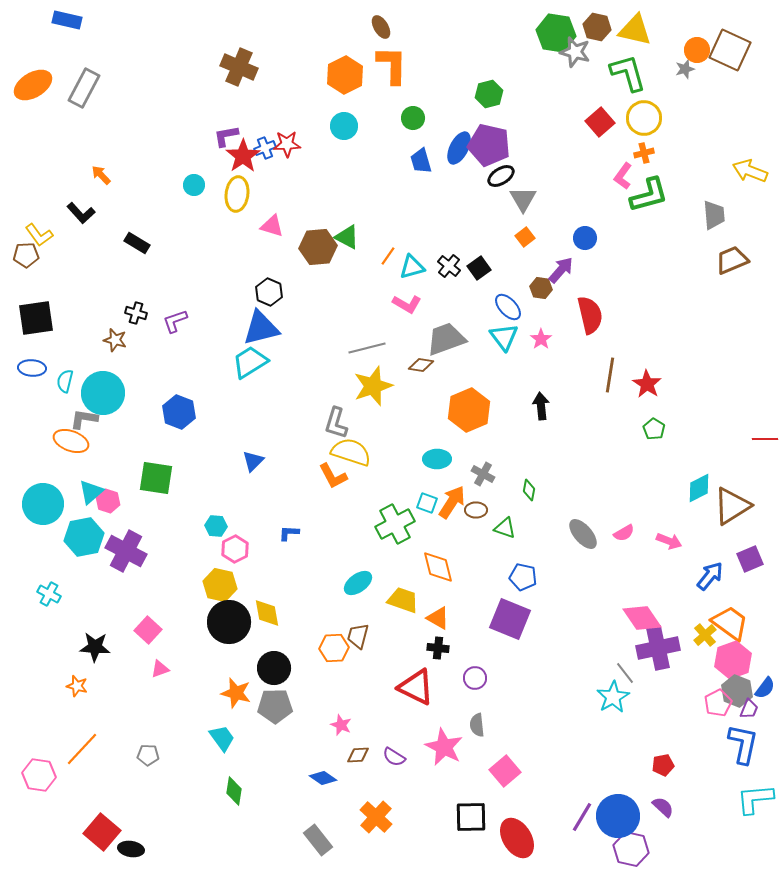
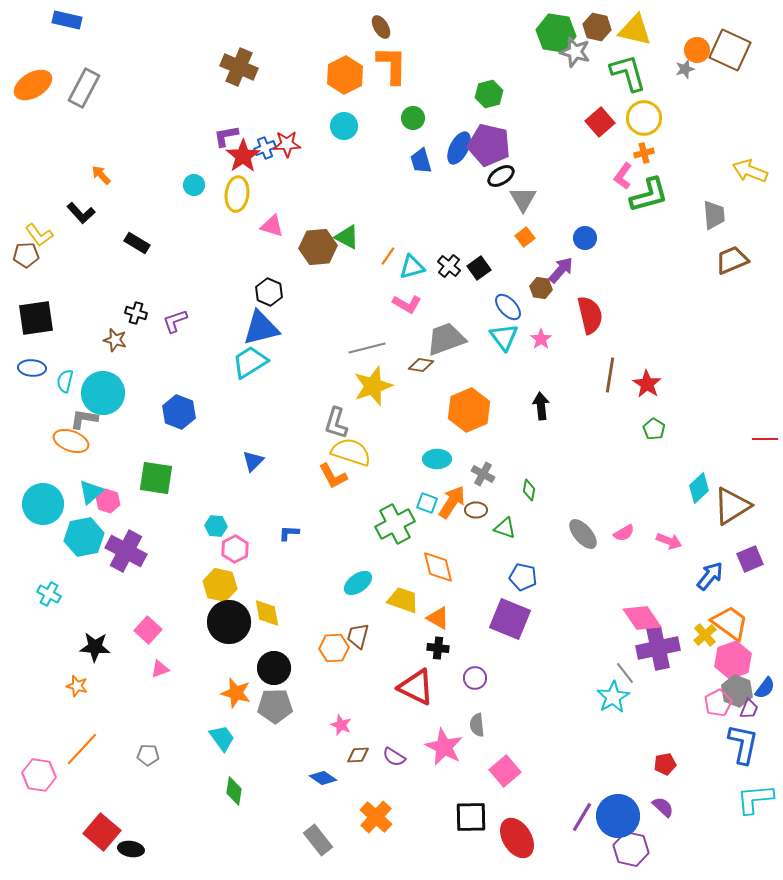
cyan diamond at (699, 488): rotated 16 degrees counterclockwise
red pentagon at (663, 765): moved 2 px right, 1 px up
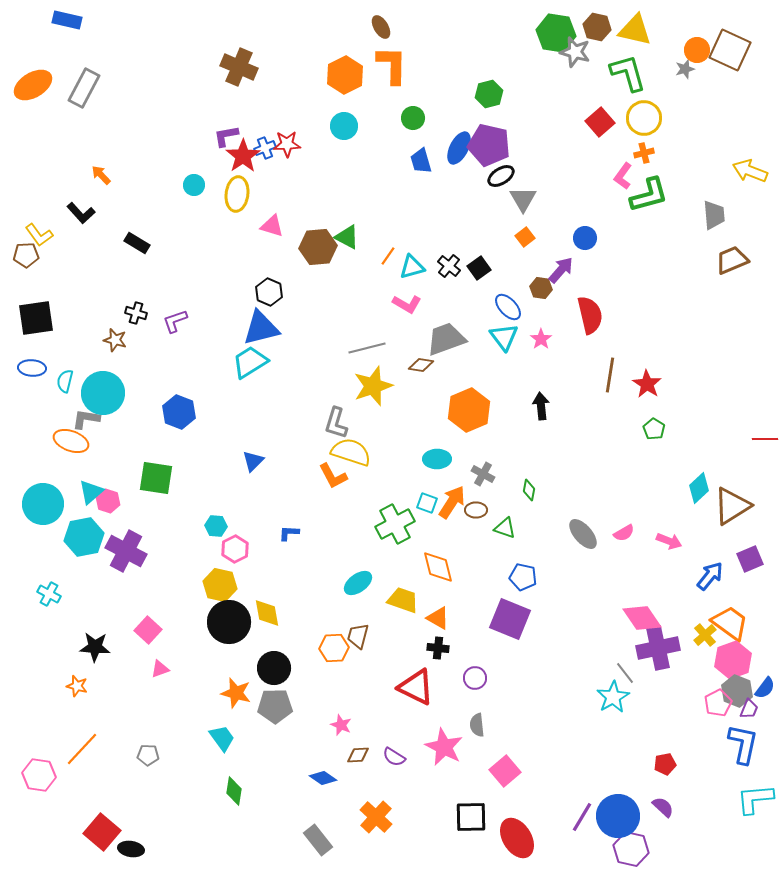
gray L-shape at (84, 419): moved 2 px right
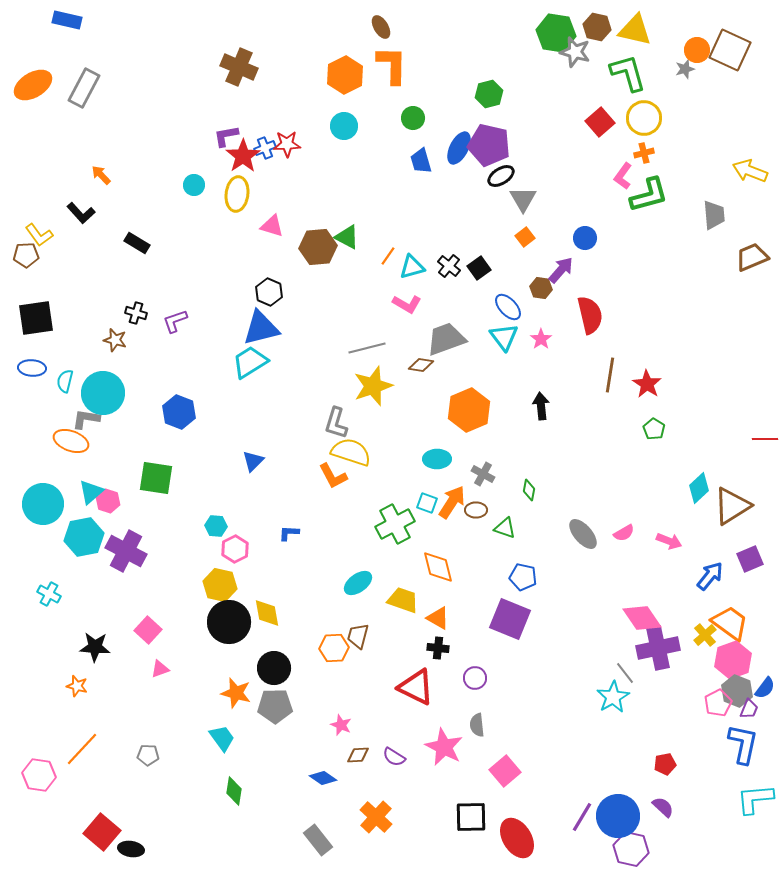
brown trapezoid at (732, 260): moved 20 px right, 3 px up
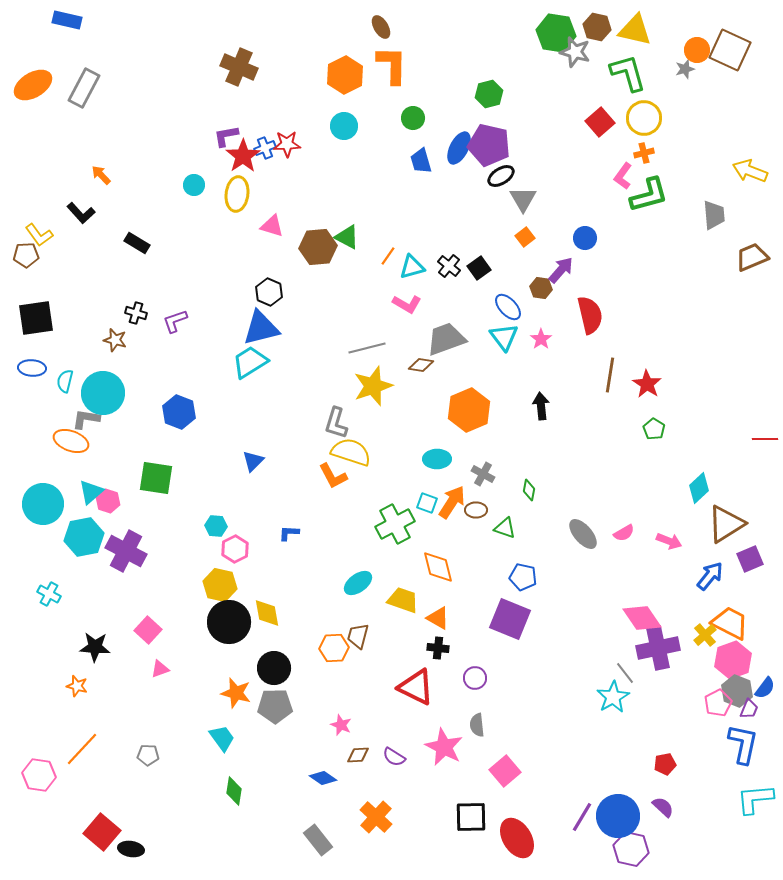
brown triangle at (732, 506): moved 6 px left, 18 px down
orange trapezoid at (730, 623): rotated 9 degrees counterclockwise
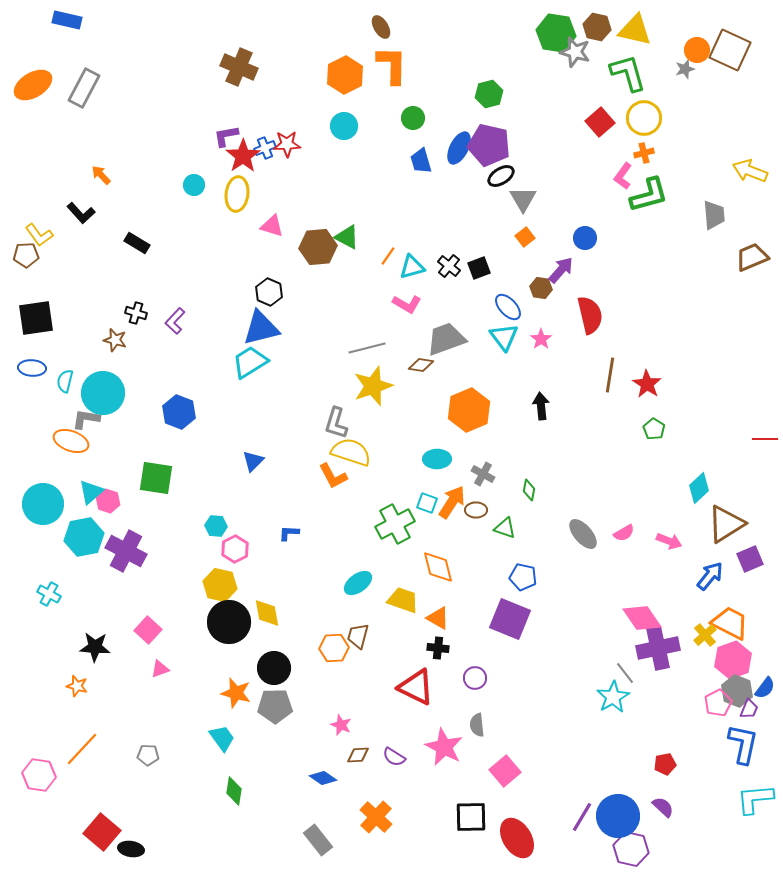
black square at (479, 268): rotated 15 degrees clockwise
purple L-shape at (175, 321): rotated 28 degrees counterclockwise
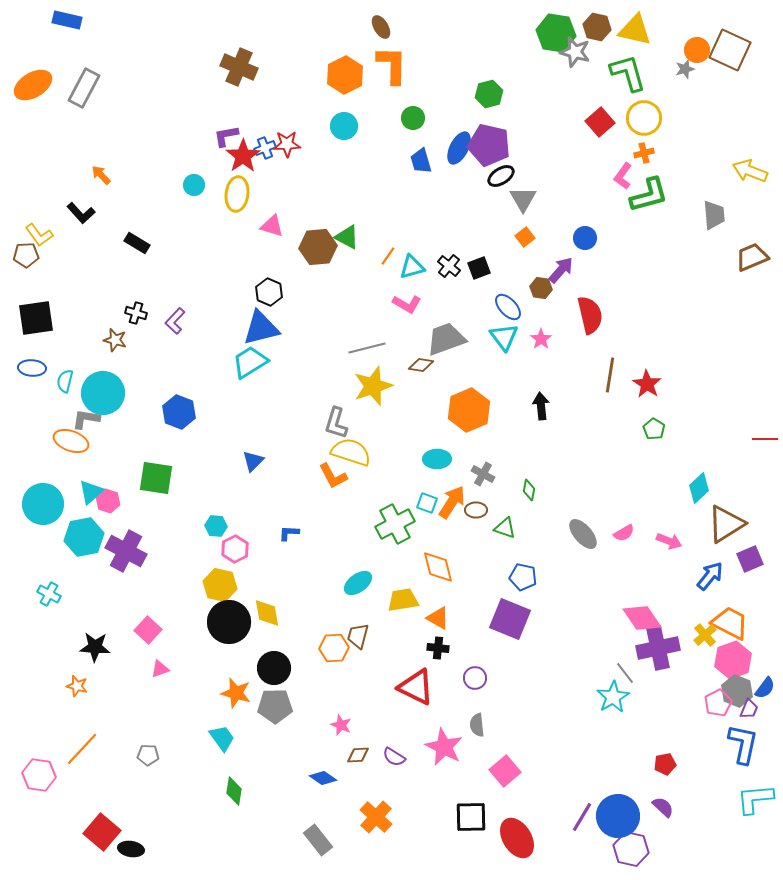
yellow trapezoid at (403, 600): rotated 28 degrees counterclockwise
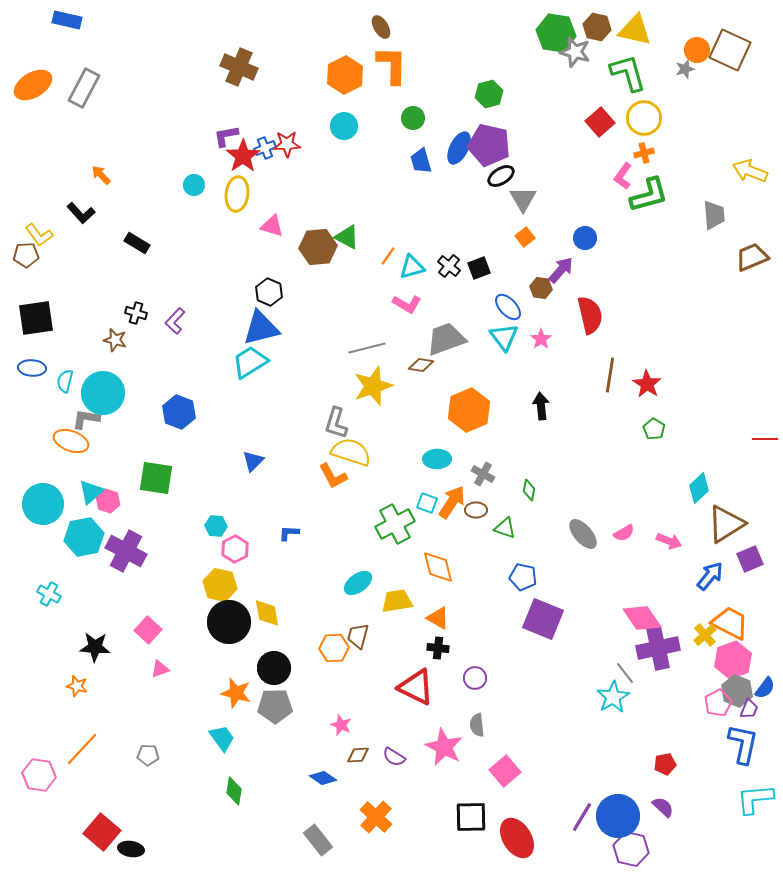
yellow trapezoid at (403, 600): moved 6 px left, 1 px down
purple square at (510, 619): moved 33 px right
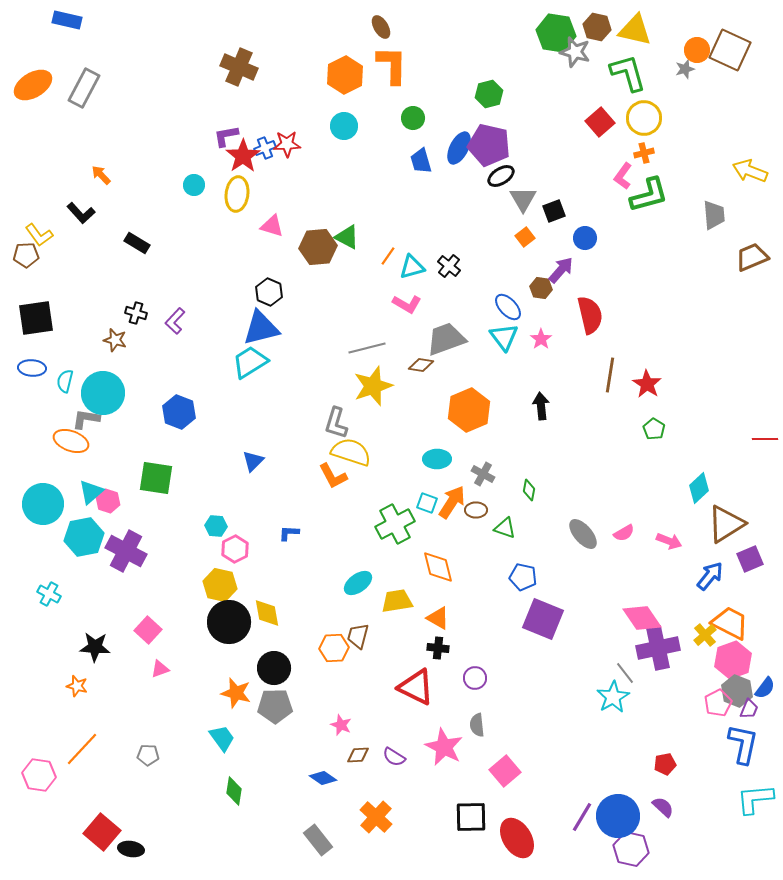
black square at (479, 268): moved 75 px right, 57 px up
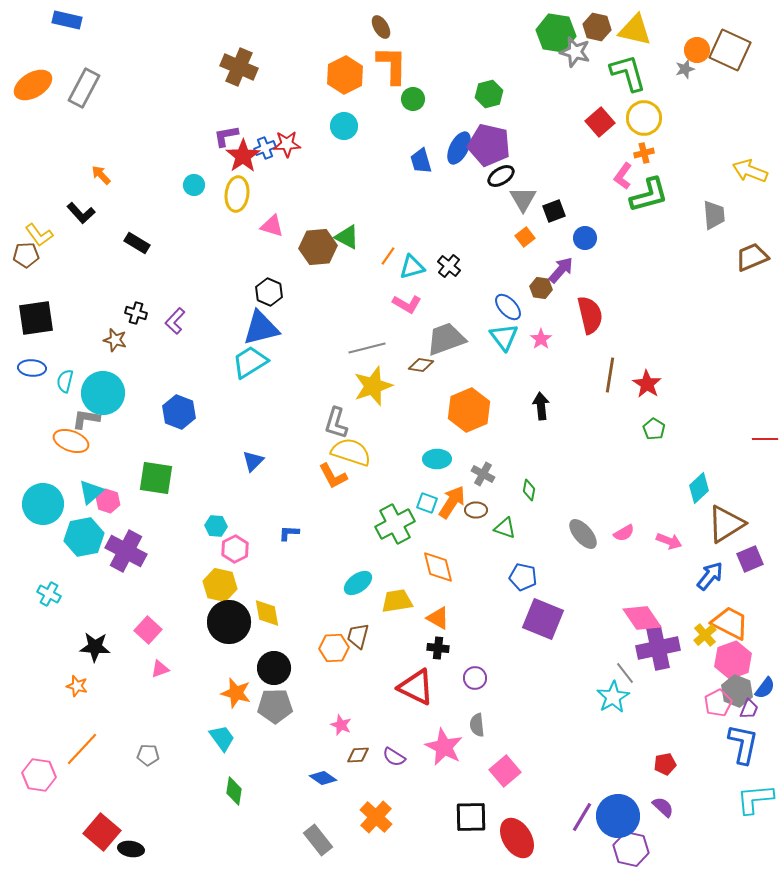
green circle at (413, 118): moved 19 px up
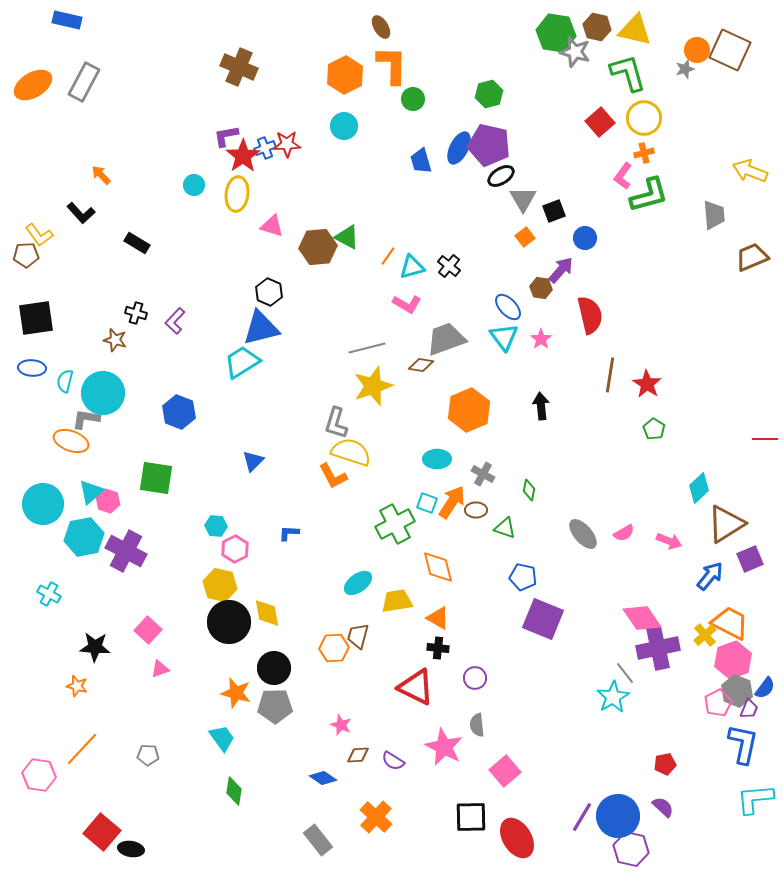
gray rectangle at (84, 88): moved 6 px up
cyan trapezoid at (250, 362): moved 8 px left
purple semicircle at (394, 757): moved 1 px left, 4 px down
